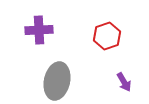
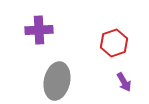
red hexagon: moved 7 px right, 7 px down
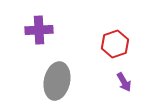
red hexagon: moved 1 px right, 1 px down
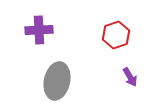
red hexagon: moved 1 px right, 9 px up
purple arrow: moved 6 px right, 5 px up
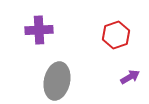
purple arrow: rotated 90 degrees counterclockwise
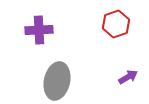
red hexagon: moved 11 px up
purple arrow: moved 2 px left
